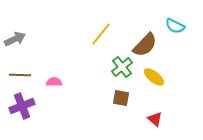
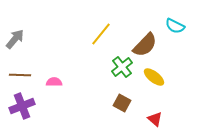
gray arrow: rotated 25 degrees counterclockwise
brown square: moved 1 px right, 5 px down; rotated 18 degrees clockwise
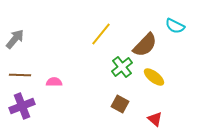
brown square: moved 2 px left, 1 px down
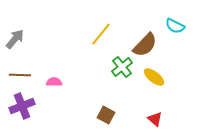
brown square: moved 14 px left, 11 px down
